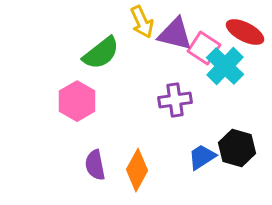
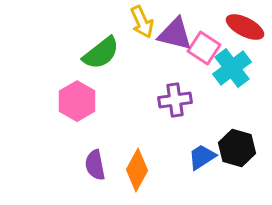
red ellipse: moved 5 px up
cyan cross: moved 7 px right, 2 px down; rotated 9 degrees clockwise
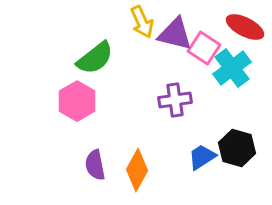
green semicircle: moved 6 px left, 5 px down
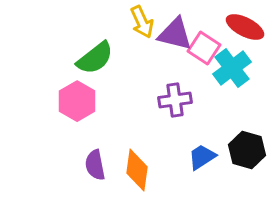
black hexagon: moved 10 px right, 2 px down
orange diamond: rotated 21 degrees counterclockwise
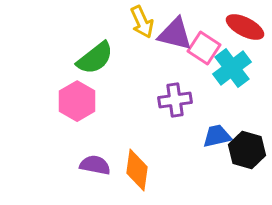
blue trapezoid: moved 15 px right, 21 px up; rotated 20 degrees clockwise
purple semicircle: rotated 112 degrees clockwise
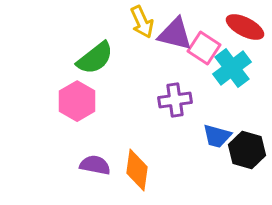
blue trapezoid: rotated 152 degrees counterclockwise
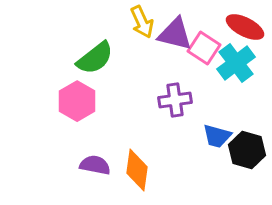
cyan cross: moved 4 px right, 5 px up
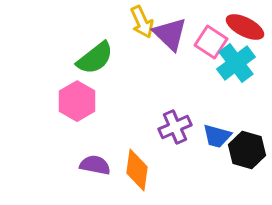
purple triangle: moved 5 px left; rotated 30 degrees clockwise
pink square: moved 7 px right, 6 px up
purple cross: moved 27 px down; rotated 16 degrees counterclockwise
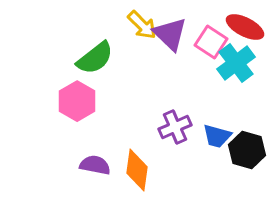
yellow arrow: moved 3 px down; rotated 20 degrees counterclockwise
